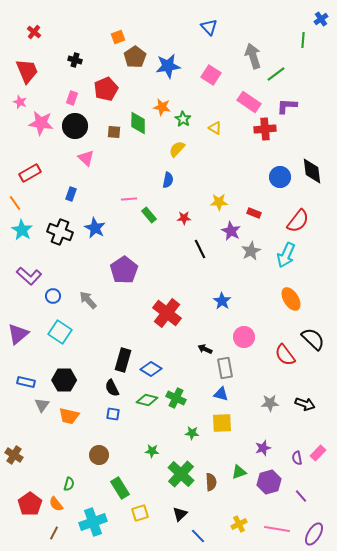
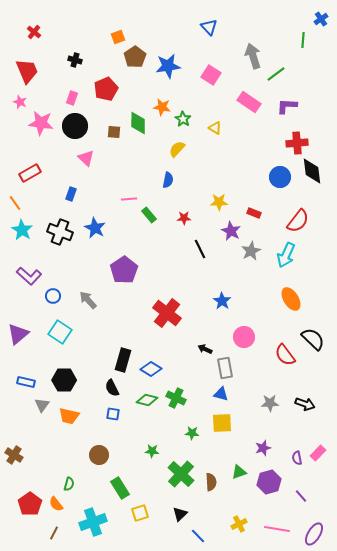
red cross at (265, 129): moved 32 px right, 14 px down
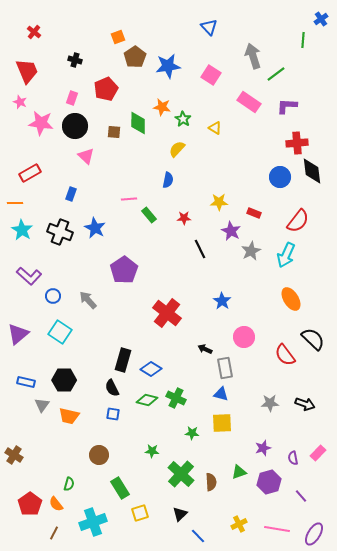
pink triangle at (86, 158): moved 2 px up
orange line at (15, 203): rotated 56 degrees counterclockwise
purple semicircle at (297, 458): moved 4 px left
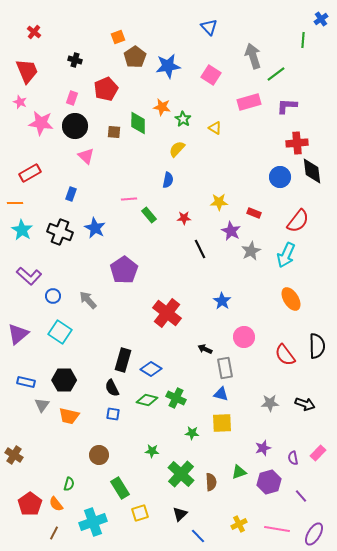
pink rectangle at (249, 102): rotated 50 degrees counterclockwise
black semicircle at (313, 339): moved 4 px right, 7 px down; rotated 45 degrees clockwise
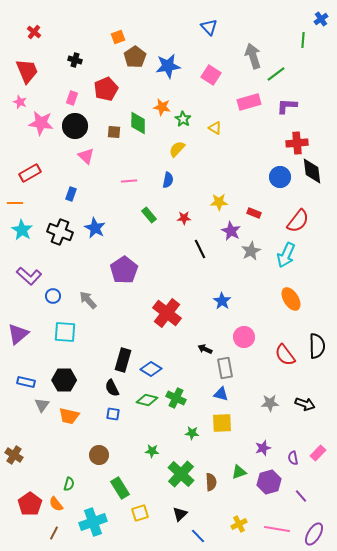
pink line at (129, 199): moved 18 px up
cyan square at (60, 332): moved 5 px right; rotated 30 degrees counterclockwise
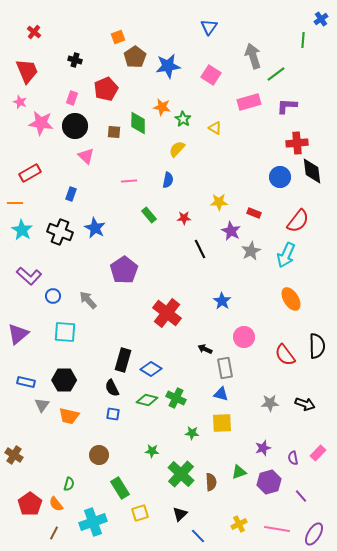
blue triangle at (209, 27): rotated 18 degrees clockwise
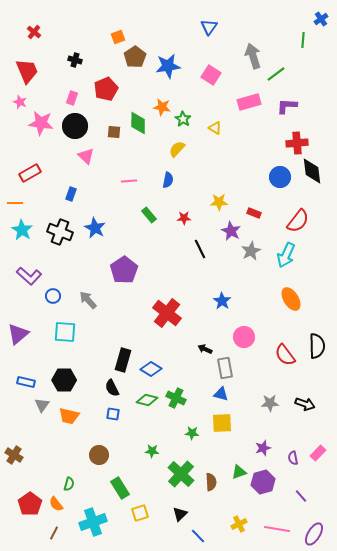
purple hexagon at (269, 482): moved 6 px left
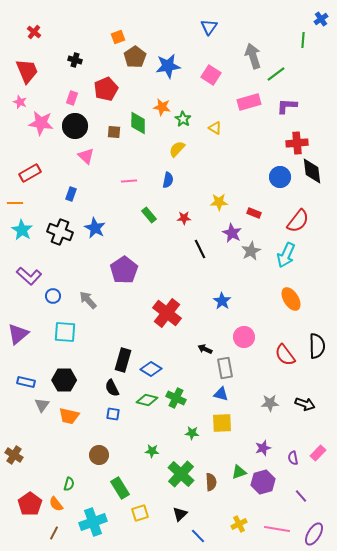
purple star at (231, 231): moved 1 px right, 2 px down
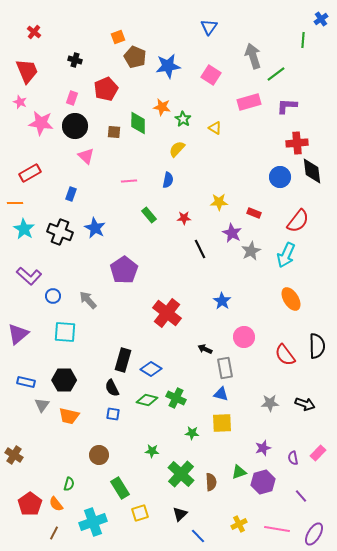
brown pentagon at (135, 57): rotated 15 degrees counterclockwise
cyan star at (22, 230): moved 2 px right, 1 px up
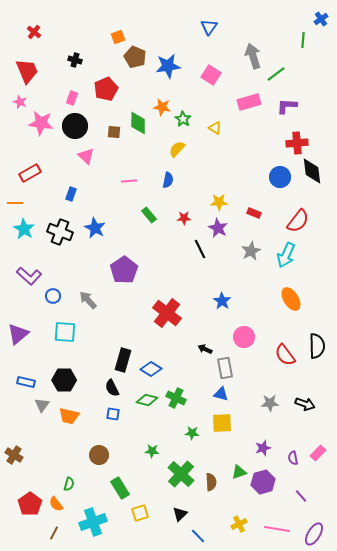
purple star at (232, 233): moved 14 px left, 5 px up
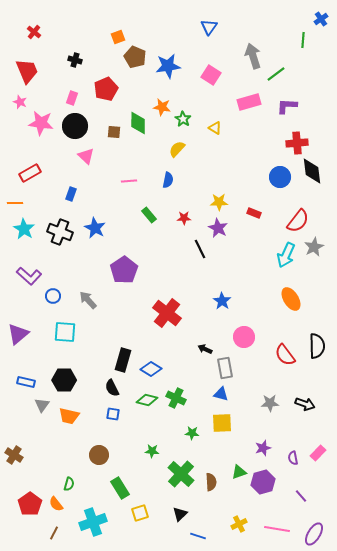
gray star at (251, 251): moved 63 px right, 4 px up
blue line at (198, 536): rotated 28 degrees counterclockwise
